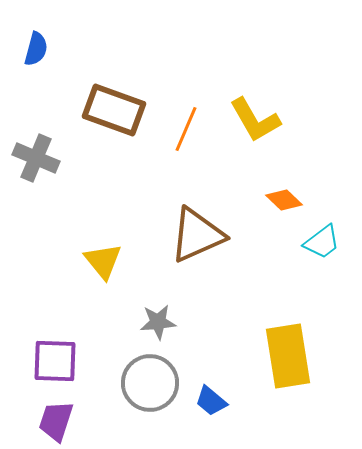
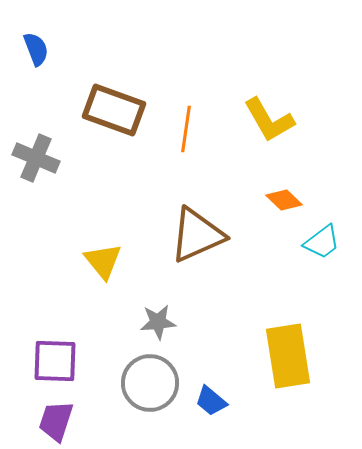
blue semicircle: rotated 36 degrees counterclockwise
yellow L-shape: moved 14 px right
orange line: rotated 15 degrees counterclockwise
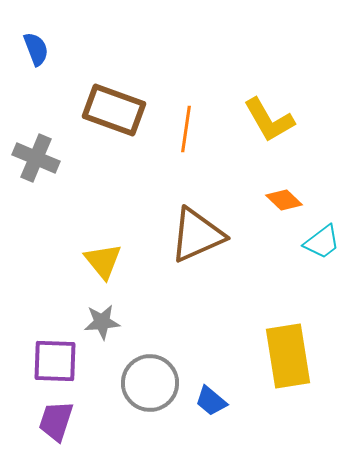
gray star: moved 56 px left
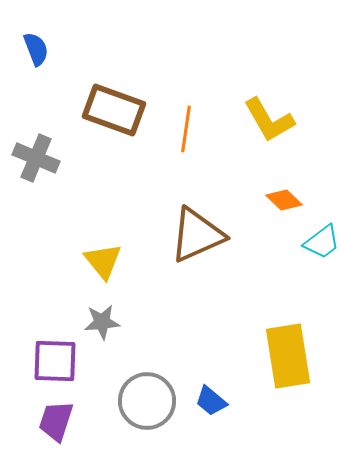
gray circle: moved 3 px left, 18 px down
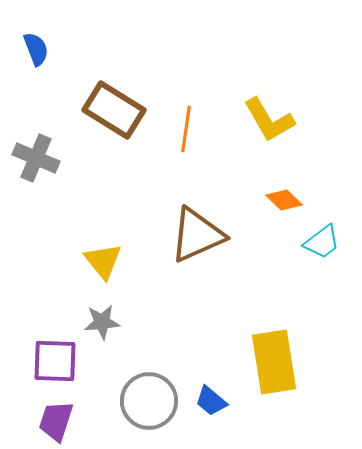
brown rectangle: rotated 12 degrees clockwise
yellow rectangle: moved 14 px left, 6 px down
gray circle: moved 2 px right
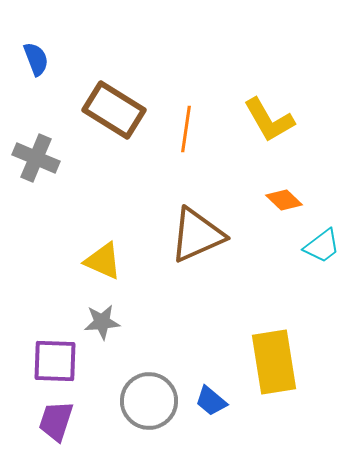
blue semicircle: moved 10 px down
cyan trapezoid: moved 4 px down
yellow triangle: rotated 27 degrees counterclockwise
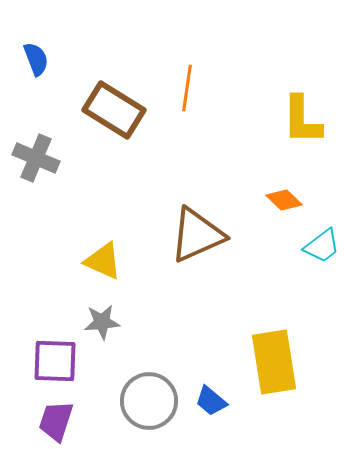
yellow L-shape: moved 33 px right; rotated 30 degrees clockwise
orange line: moved 1 px right, 41 px up
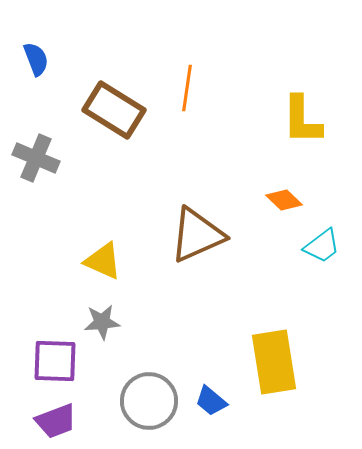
purple trapezoid: rotated 129 degrees counterclockwise
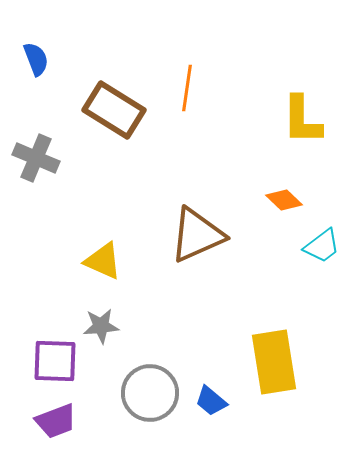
gray star: moved 1 px left, 4 px down
gray circle: moved 1 px right, 8 px up
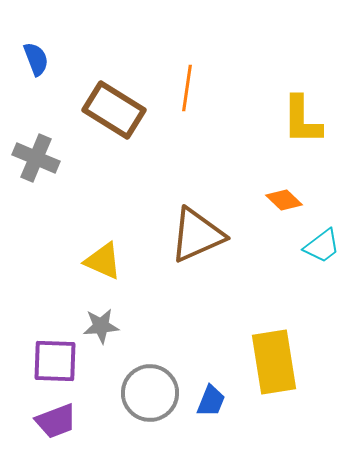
blue trapezoid: rotated 108 degrees counterclockwise
